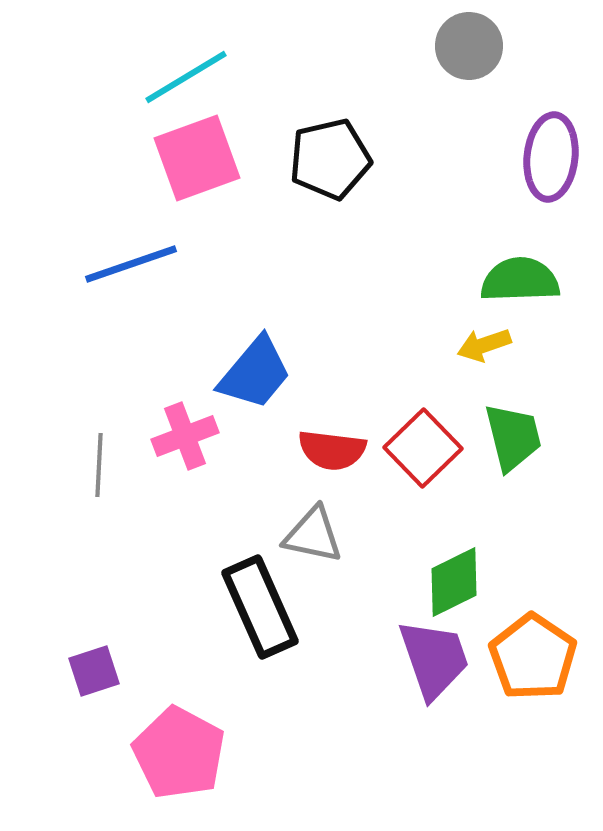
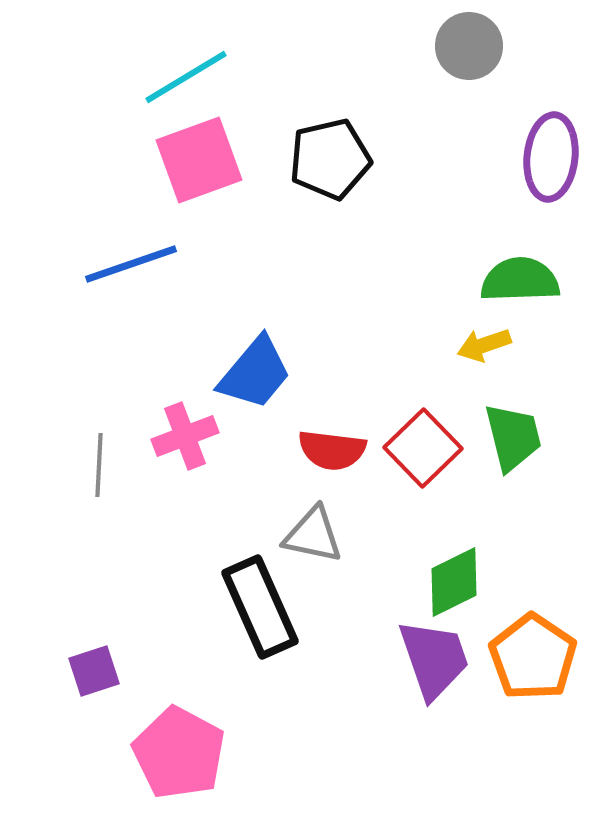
pink square: moved 2 px right, 2 px down
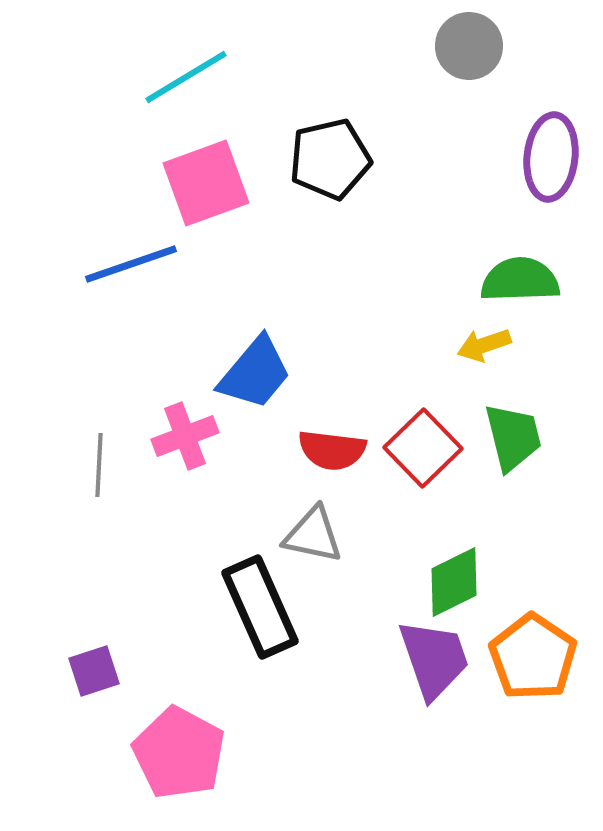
pink square: moved 7 px right, 23 px down
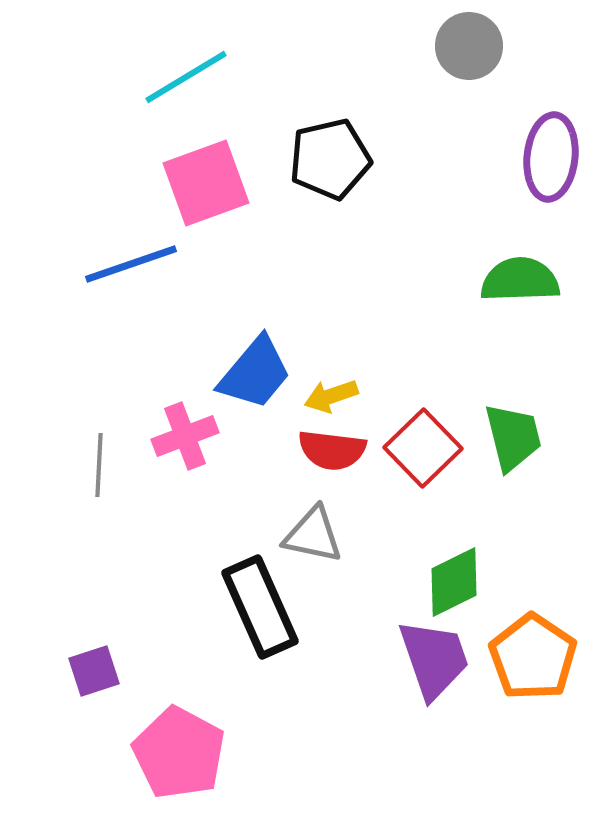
yellow arrow: moved 153 px left, 51 px down
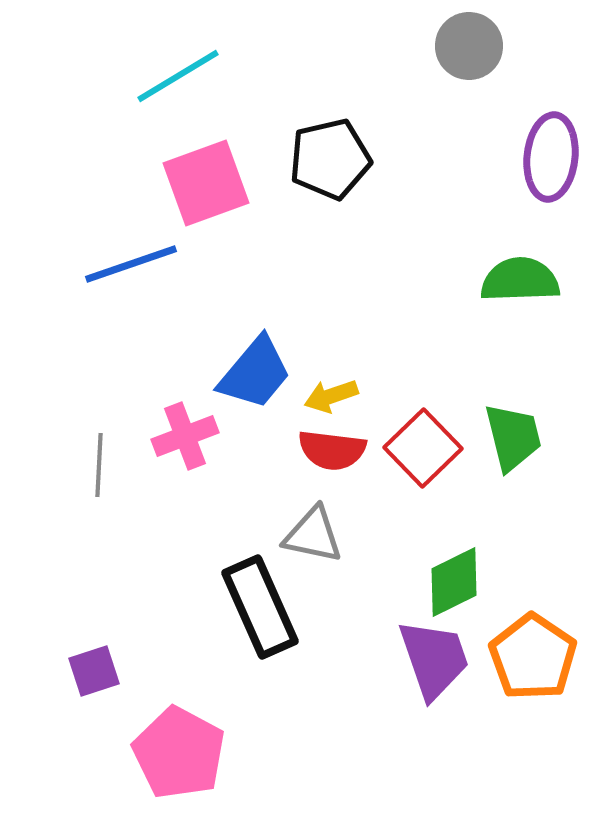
cyan line: moved 8 px left, 1 px up
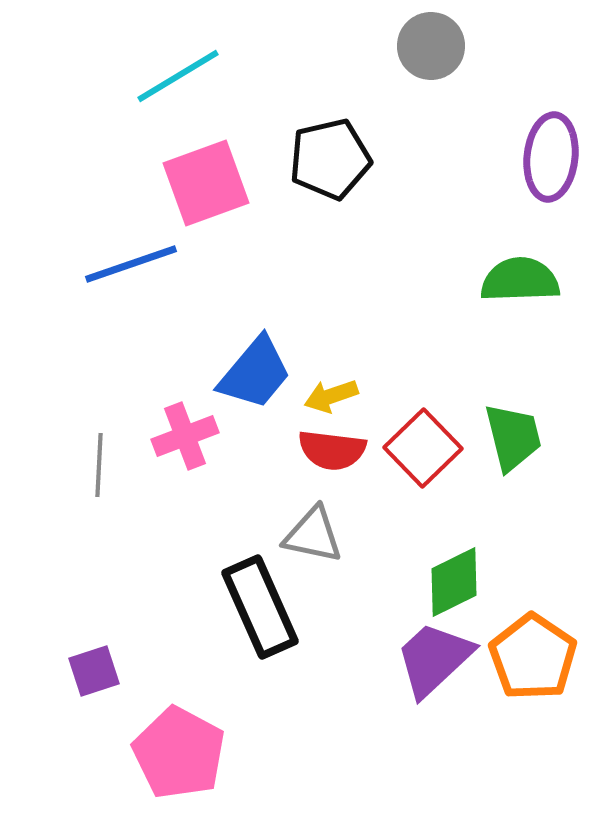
gray circle: moved 38 px left
purple trapezoid: rotated 114 degrees counterclockwise
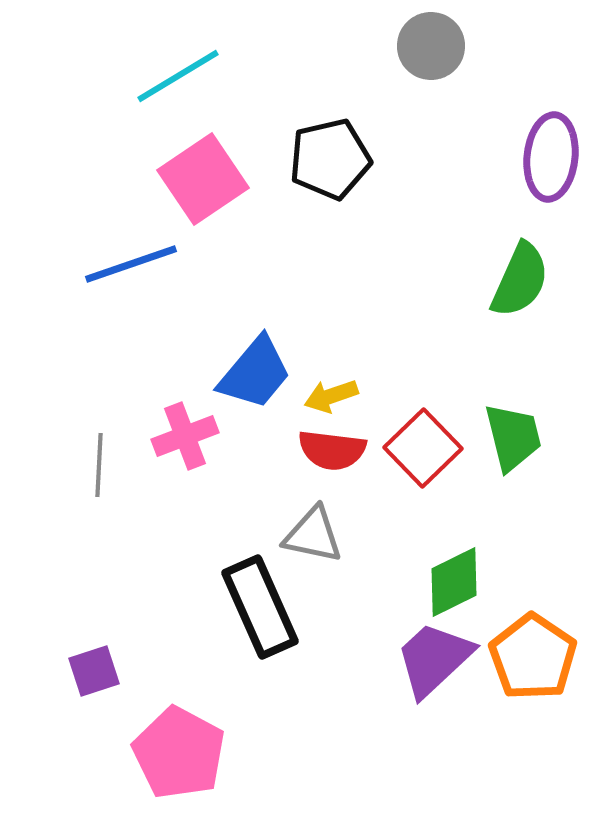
pink square: moved 3 px left, 4 px up; rotated 14 degrees counterclockwise
green semicircle: rotated 116 degrees clockwise
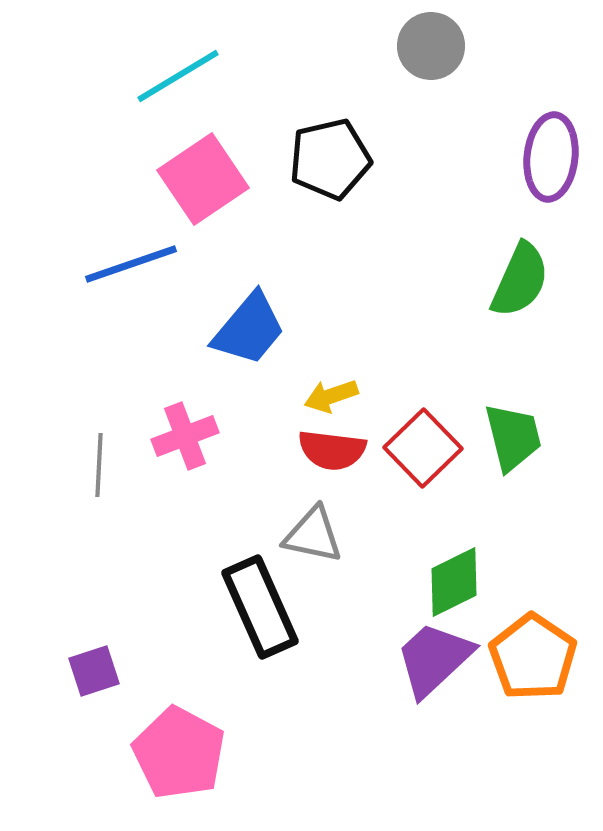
blue trapezoid: moved 6 px left, 44 px up
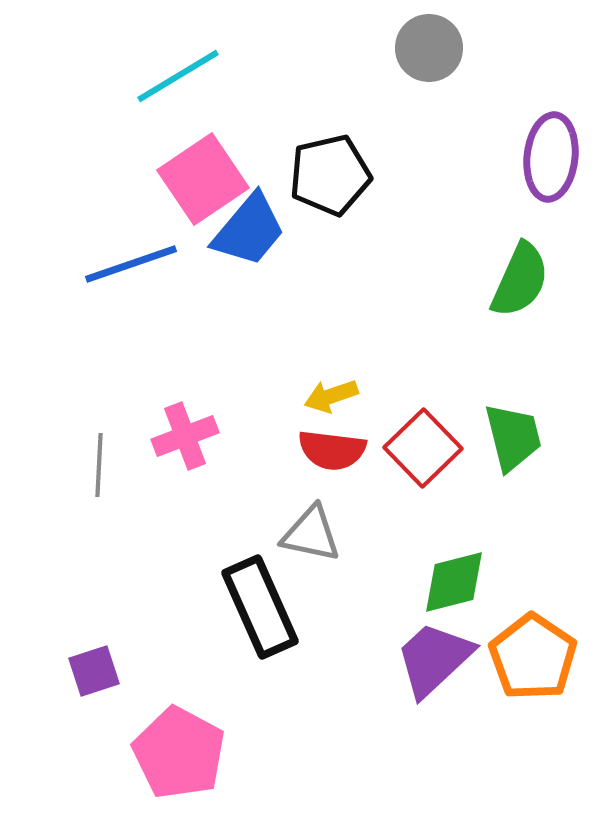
gray circle: moved 2 px left, 2 px down
black pentagon: moved 16 px down
blue trapezoid: moved 99 px up
gray triangle: moved 2 px left, 1 px up
green diamond: rotated 12 degrees clockwise
